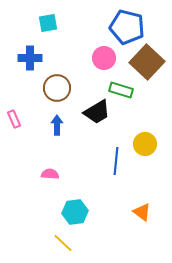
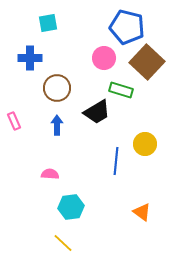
pink rectangle: moved 2 px down
cyan hexagon: moved 4 px left, 5 px up
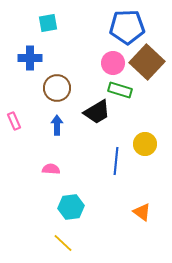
blue pentagon: rotated 16 degrees counterclockwise
pink circle: moved 9 px right, 5 px down
green rectangle: moved 1 px left
pink semicircle: moved 1 px right, 5 px up
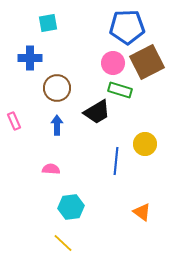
brown square: rotated 20 degrees clockwise
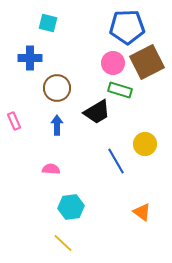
cyan square: rotated 24 degrees clockwise
blue line: rotated 36 degrees counterclockwise
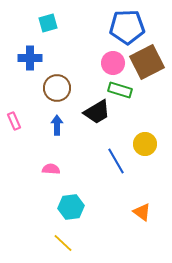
cyan square: rotated 30 degrees counterclockwise
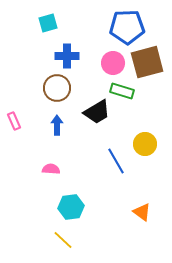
blue cross: moved 37 px right, 2 px up
brown square: rotated 12 degrees clockwise
green rectangle: moved 2 px right, 1 px down
yellow line: moved 3 px up
